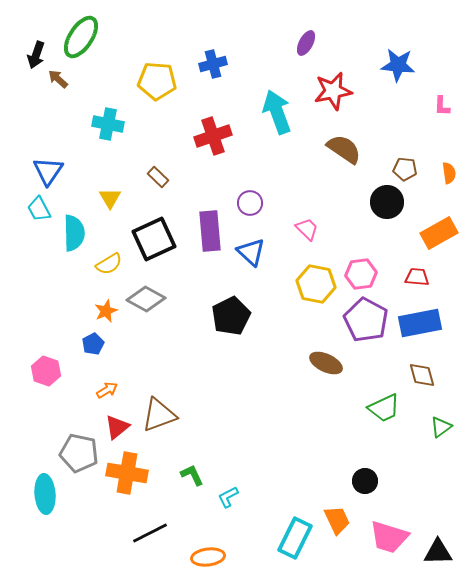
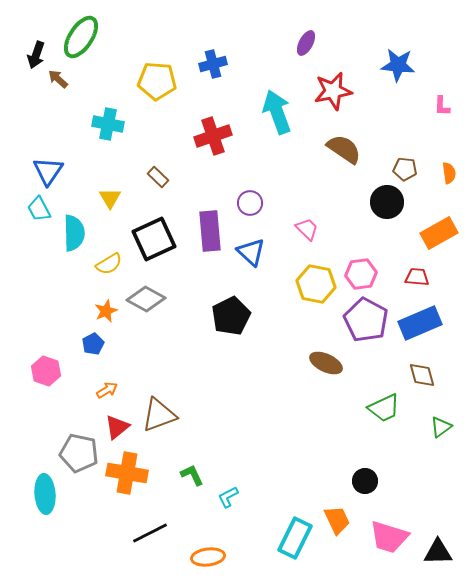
blue rectangle at (420, 323): rotated 12 degrees counterclockwise
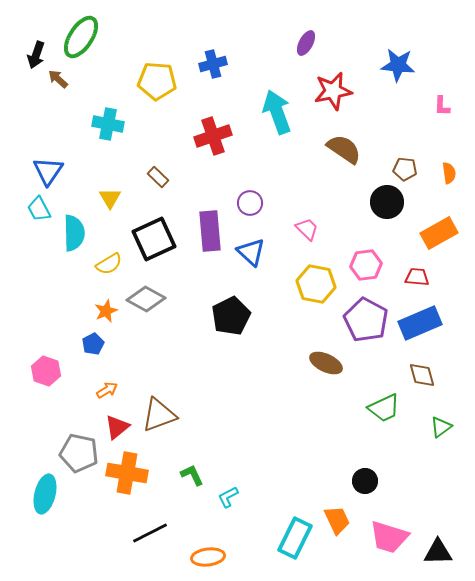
pink hexagon at (361, 274): moved 5 px right, 9 px up
cyan ellipse at (45, 494): rotated 18 degrees clockwise
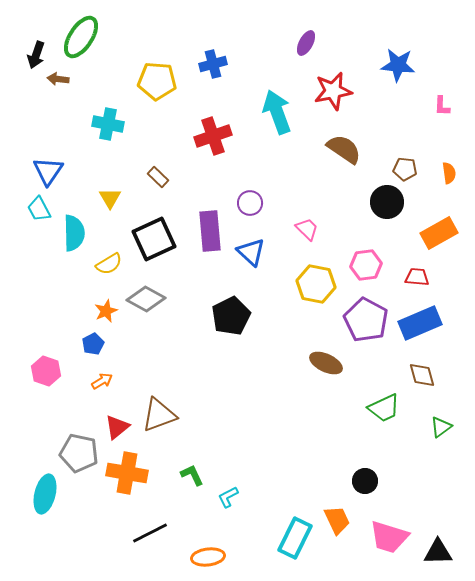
brown arrow at (58, 79): rotated 35 degrees counterclockwise
orange arrow at (107, 390): moved 5 px left, 9 px up
